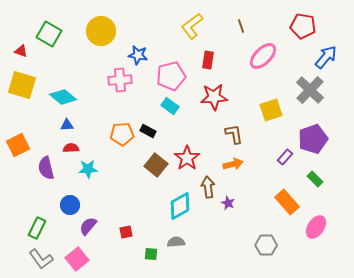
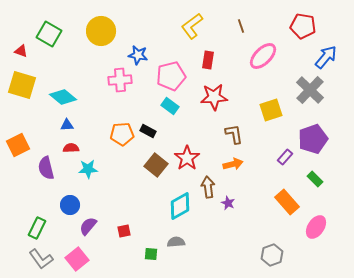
red square at (126, 232): moved 2 px left, 1 px up
gray hexagon at (266, 245): moved 6 px right, 10 px down; rotated 20 degrees counterclockwise
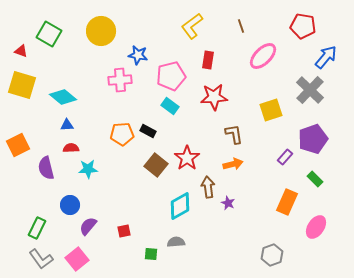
orange rectangle at (287, 202): rotated 65 degrees clockwise
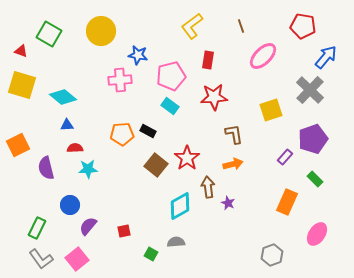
red semicircle at (71, 148): moved 4 px right
pink ellipse at (316, 227): moved 1 px right, 7 px down
green square at (151, 254): rotated 24 degrees clockwise
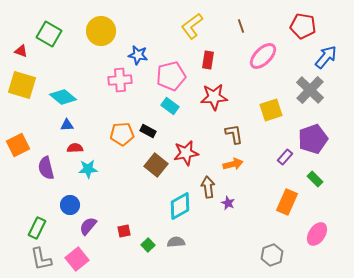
red star at (187, 158): moved 1 px left, 5 px up; rotated 25 degrees clockwise
green square at (151, 254): moved 3 px left, 9 px up; rotated 16 degrees clockwise
gray L-shape at (41, 259): rotated 25 degrees clockwise
